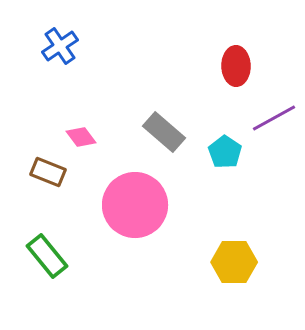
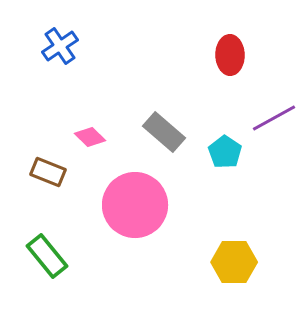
red ellipse: moved 6 px left, 11 px up
pink diamond: moved 9 px right; rotated 8 degrees counterclockwise
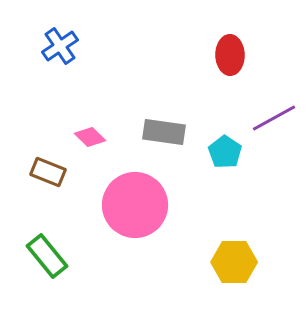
gray rectangle: rotated 33 degrees counterclockwise
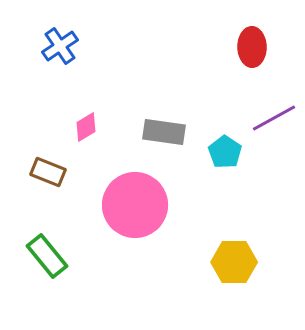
red ellipse: moved 22 px right, 8 px up
pink diamond: moved 4 px left, 10 px up; rotated 76 degrees counterclockwise
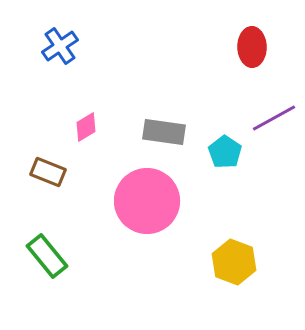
pink circle: moved 12 px right, 4 px up
yellow hexagon: rotated 21 degrees clockwise
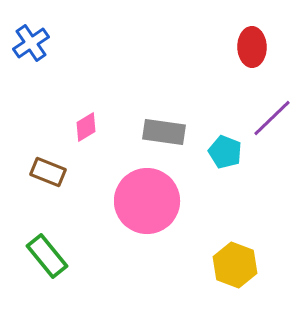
blue cross: moved 29 px left, 3 px up
purple line: moved 2 px left; rotated 15 degrees counterclockwise
cyan pentagon: rotated 12 degrees counterclockwise
yellow hexagon: moved 1 px right, 3 px down
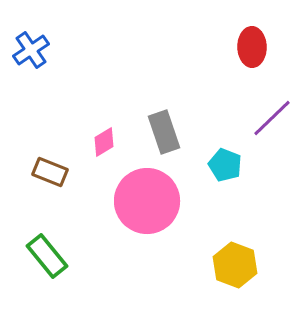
blue cross: moved 7 px down
pink diamond: moved 18 px right, 15 px down
gray rectangle: rotated 63 degrees clockwise
cyan pentagon: moved 13 px down
brown rectangle: moved 2 px right
